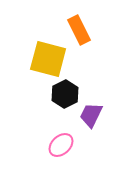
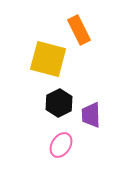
black hexagon: moved 6 px left, 9 px down
purple trapezoid: rotated 28 degrees counterclockwise
pink ellipse: rotated 15 degrees counterclockwise
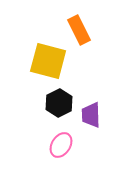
yellow square: moved 2 px down
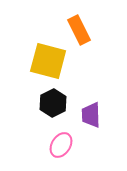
black hexagon: moved 6 px left
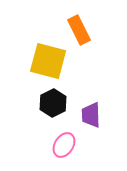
pink ellipse: moved 3 px right
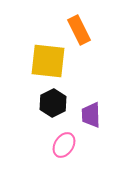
yellow square: rotated 9 degrees counterclockwise
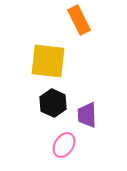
orange rectangle: moved 10 px up
black hexagon: rotated 8 degrees counterclockwise
purple trapezoid: moved 4 px left
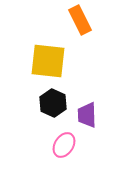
orange rectangle: moved 1 px right
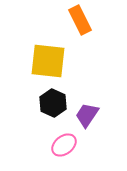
purple trapezoid: rotated 36 degrees clockwise
pink ellipse: rotated 20 degrees clockwise
